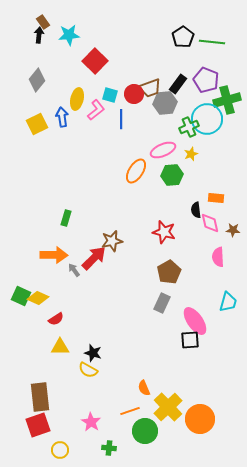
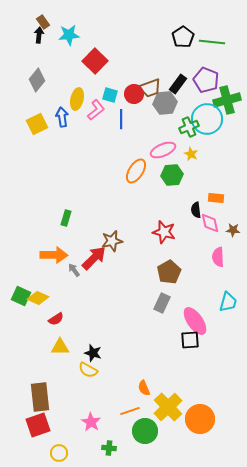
yellow star at (191, 154): rotated 24 degrees counterclockwise
yellow circle at (60, 450): moved 1 px left, 3 px down
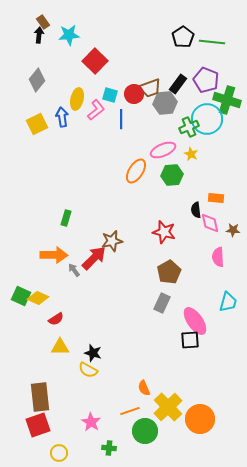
green cross at (227, 100): rotated 32 degrees clockwise
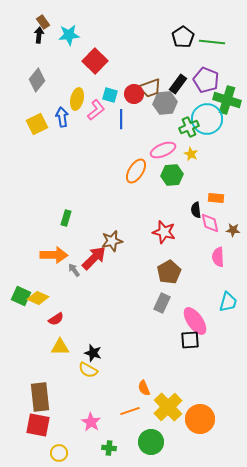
red square at (38, 425): rotated 30 degrees clockwise
green circle at (145, 431): moved 6 px right, 11 px down
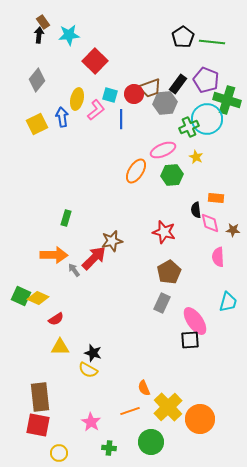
yellow star at (191, 154): moved 5 px right, 3 px down
